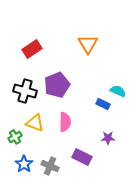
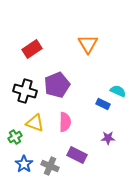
purple rectangle: moved 5 px left, 2 px up
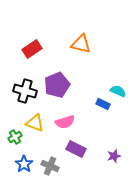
orange triangle: moved 7 px left; rotated 45 degrees counterclockwise
pink semicircle: rotated 72 degrees clockwise
purple star: moved 6 px right, 18 px down; rotated 16 degrees counterclockwise
purple rectangle: moved 1 px left, 6 px up
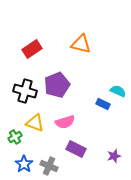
gray cross: moved 1 px left
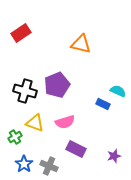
red rectangle: moved 11 px left, 16 px up
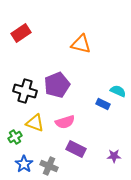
purple star: rotated 16 degrees clockwise
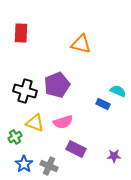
red rectangle: rotated 54 degrees counterclockwise
pink semicircle: moved 2 px left
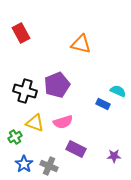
red rectangle: rotated 30 degrees counterclockwise
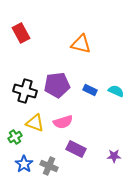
purple pentagon: rotated 15 degrees clockwise
cyan semicircle: moved 2 px left
blue rectangle: moved 13 px left, 14 px up
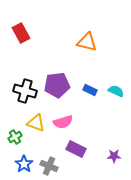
orange triangle: moved 6 px right, 2 px up
yellow triangle: moved 1 px right
